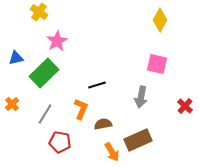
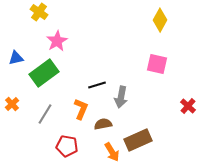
green rectangle: rotated 8 degrees clockwise
gray arrow: moved 20 px left
red cross: moved 3 px right
red pentagon: moved 7 px right, 4 px down
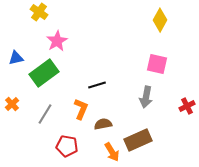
gray arrow: moved 25 px right
red cross: moved 1 px left; rotated 21 degrees clockwise
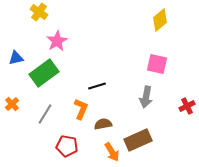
yellow diamond: rotated 20 degrees clockwise
black line: moved 1 px down
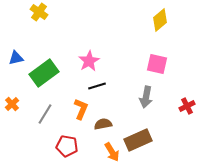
pink star: moved 32 px right, 20 px down
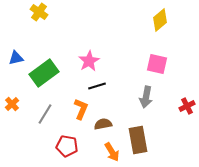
brown rectangle: rotated 76 degrees counterclockwise
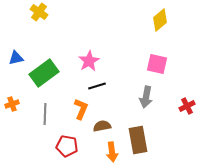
orange cross: rotated 24 degrees clockwise
gray line: rotated 30 degrees counterclockwise
brown semicircle: moved 1 px left, 2 px down
orange arrow: rotated 24 degrees clockwise
